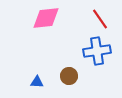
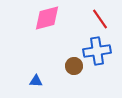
pink diamond: moved 1 px right; rotated 8 degrees counterclockwise
brown circle: moved 5 px right, 10 px up
blue triangle: moved 1 px left, 1 px up
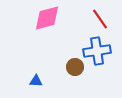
brown circle: moved 1 px right, 1 px down
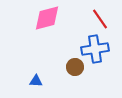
blue cross: moved 2 px left, 2 px up
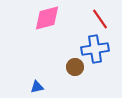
blue triangle: moved 1 px right, 6 px down; rotated 16 degrees counterclockwise
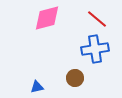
red line: moved 3 px left; rotated 15 degrees counterclockwise
brown circle: moved 11 px down
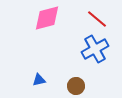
blue cross: rotated 20 degrees counterclockwise
brown circle: moved 1 px right, 8 px down
blue triangle: moved 2 px right, 7 px up
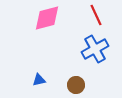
red line: moved 1 px left, 4 px up; rotated 25 degrees clockwise
brown circle: moved 1 px up
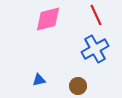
pink diamond: moved 1 px right, 1 px down
brown circle: moved 2 px right, 1 px down
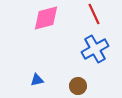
red line: moved 2 px left, 1 px up
pink diamond: moved 2 px left, 1 px up
blue triangle: moved 2 px left
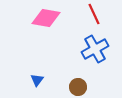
pink diamond: rotated 24 degrees clockwise
blue triangle: rotated 40 degrees counterclockwise
brown circle: moved 1 px down
